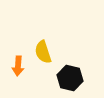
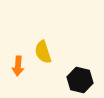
black hexagon: moved 10 px right, 2 px down
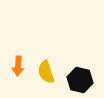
yellow semicircle: moved 3 px right, 20 px down
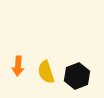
black hexagon: moved 3 px left, 4 px up; rotated 25 degrees clockwise
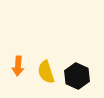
black hexagon: rotated 15 degrees counterclockwise
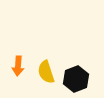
black hexagon: moved 1 px left, 3 px down; rotated 15 degrees clockwise
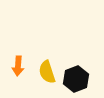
yellow semicircle: moved 1 px right
